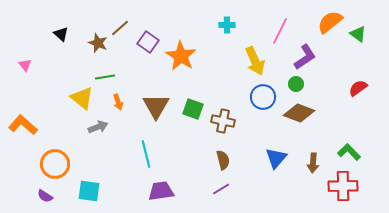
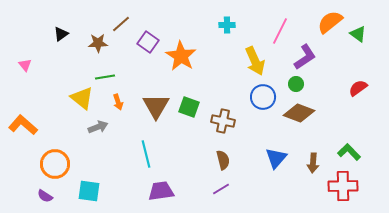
brown line: moved 1 px right, 4 px up
black triangle: rotated 42 degrees clockwise
brown star: rotated 24 degrees counterclockwise
green square: moved 4 px left, 2 px up
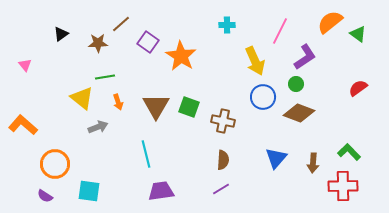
brown semicircle: rotated 18 degrees clockwise
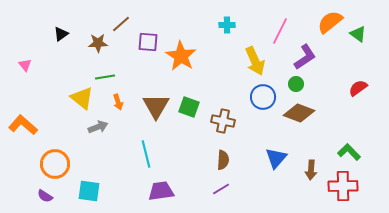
purple square: rotated 30 degrees counterclockwise
brown arrow: moved 2 px left, 7 px down
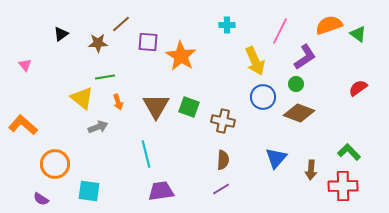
orange semicircle: moved 1 px left, 3 px down; rotated 20 degrees clockwise
purple semicircle: moved 4 px left, 3 px down
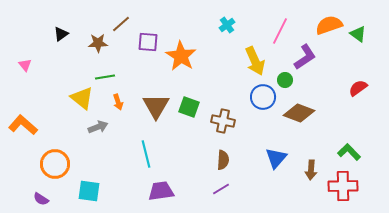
cyan cross: rotated 35 degrees counterclockwise
green circle: moved 11 px left, 4 px up
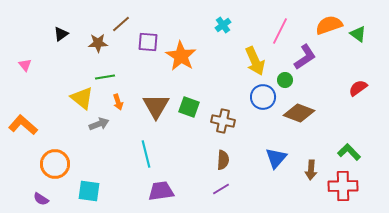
cyan cross: moved 4 px left
gray arrow: moved 1 px right, 3 px up
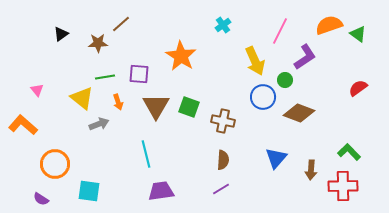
purple square: moved 9 px left, 32 px down
pink triangle: moved 12 px right, 25 px down
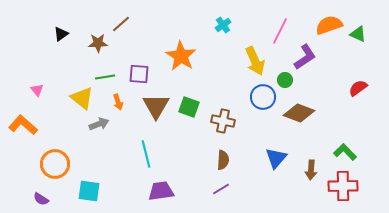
green triangle: rotated 12 degrees counterclockwise
green L-shape: moved 4 px left
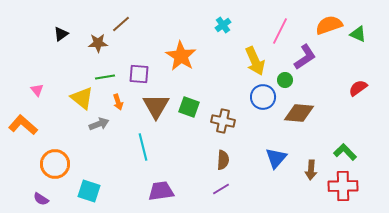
brown diamond: rotated 16 degrees counterclockwise
cyan line: moved 3 px left, 7 px up
cyan square: rotated 10 degrees clockwise
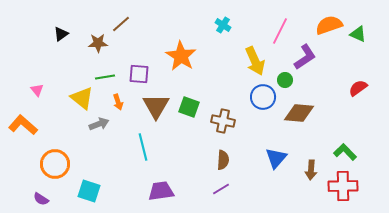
cyan cross: rotated 21 degrees counterclockwise
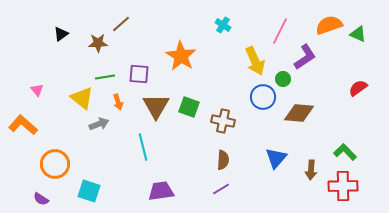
green circle: moved 2 px left, 1 px up
